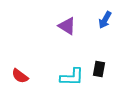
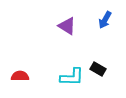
black rectangle: moved 1 px left; rotated 70 degrees counterclockwise
red semicircle: rotated 144 degrees clockwise
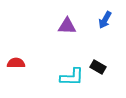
purple triangle: rotated 30 degrees counterclockwise
black rectangle: moved 2 px up
red semicircle: moved 4 px left, 13 px up
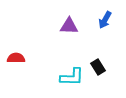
purple triangle: moved 2 px right
red semicircle: moved 5 px up
black rectangle: rotated 28 degrees clockwise
